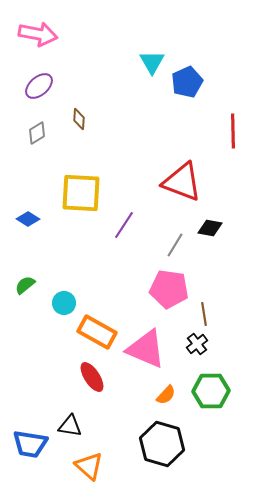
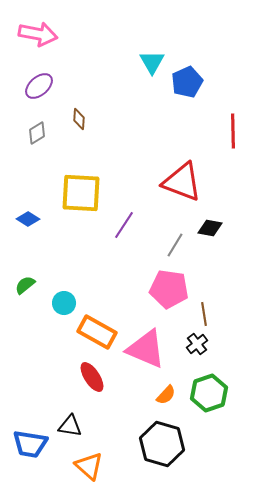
green hexagon: moved 2 px left, 2 px down; rotated 18 degrees counterclockwise
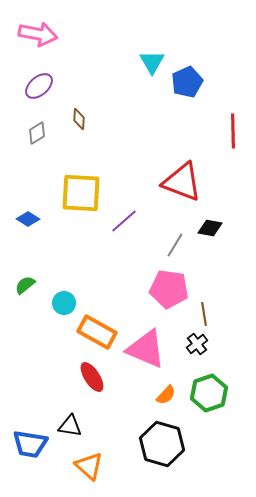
purple line: moved 4 px up; rotated 16 degrees clockwise
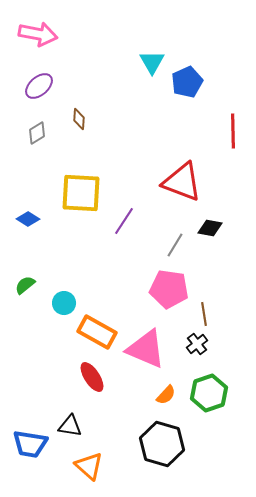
purple line: rotated 16 degrees counterclockwise
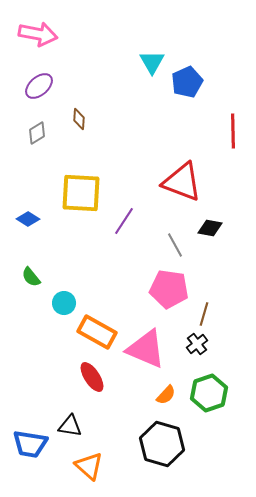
gray line: rotated 60 degrees counterclockwise
green semicircle: moved 6 px right, 8 px up; rotated 90 degrees counterclockwise
brown line: rotated 25 degrees clockwise
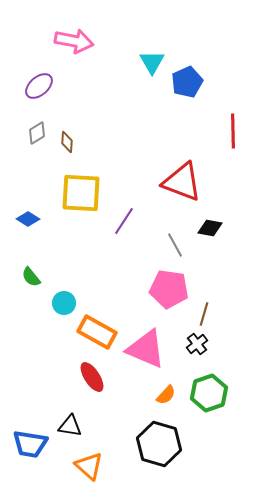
pink arrow: moved 36 px right, 7 px down
brown diamond: moved 12 px left, 23 px down
black hexagon: moved 3 px left
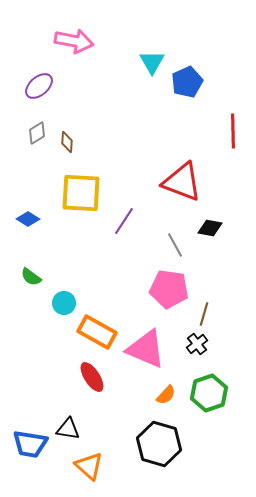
green semicircle: rotated 15 degrees counterclockwise
black triangle: moved 2 px left, 3 px down
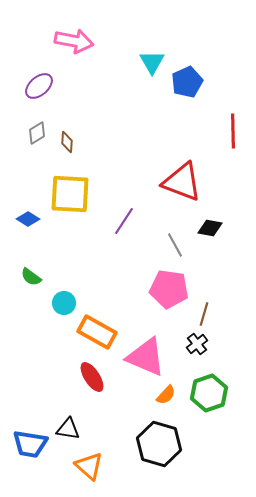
yellow square: moved 11 px left, 1 px down
pink triangle: moved 8 px down
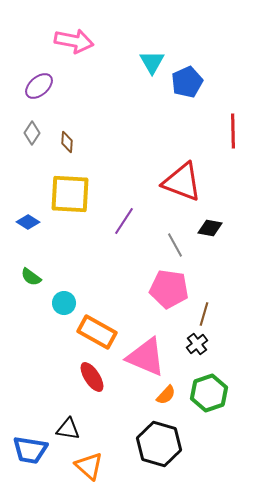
gray diamond: moved 5 px left; rotated 25 degrees counterclockwise
blue diamond: moved 3 px down
blue trapezoid: moved 6 px down
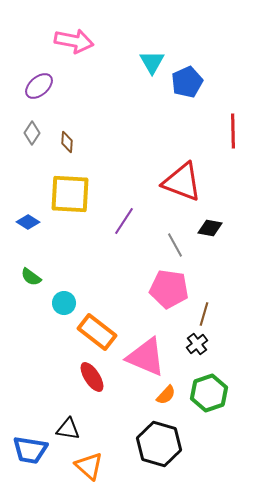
orange rectangle: rotated 9 degrees clockwise
